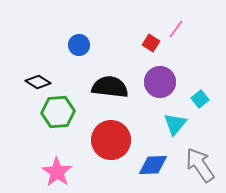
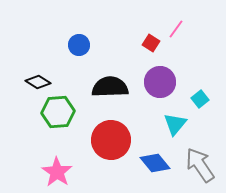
black semicircle: rotated 9 degrees counterclockwise
blue diamond: moved 2 px right, 2 px up; rotated 52 degrees clockwise
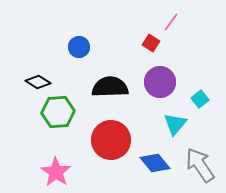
pink line: moved 5 px left, 7 px up
blue circle: moved 2 px down
pink star: moved 1 px left
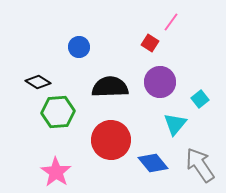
red square: moved 1 px left
blue diamond: moved 2 px left
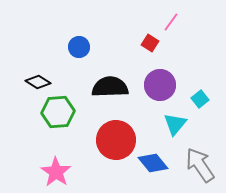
purple circle: moved 3 px down
red circle: moved 5 px right
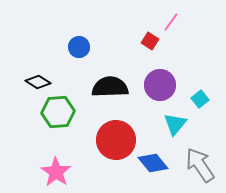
red square: moved 2 px up
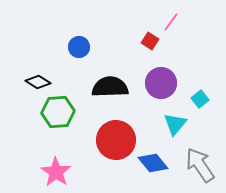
purple circle: moved 1 px right, 2 px up
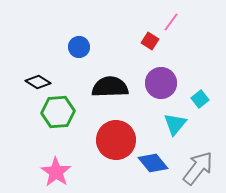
gray arrow: moved 2 px left, 3 px down; rotated 72 degrees clockwise
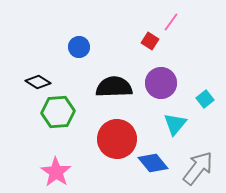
black semicircle: moved 4 px right
cyan square: moved 5 px right
red circle: moved 1 px right, 1 px up
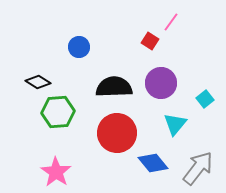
red circle: moved 6 px up
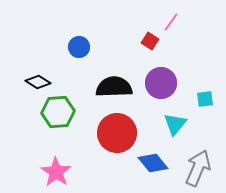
cyan square: rotated 30 degrees clockwise
gray arrow: rotated 15 degrees counterclockwise
